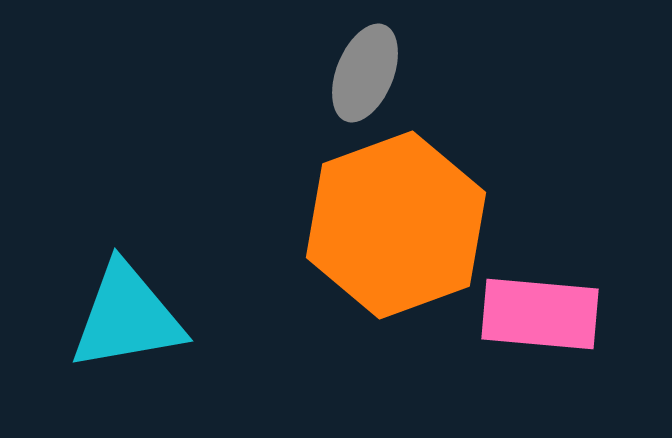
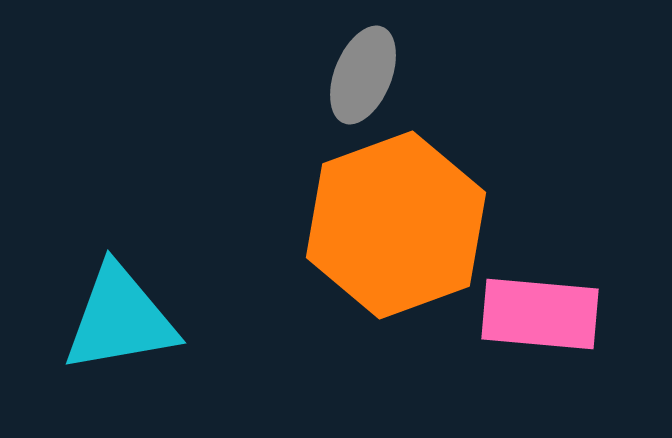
gray ellipse: moved 2 px left, 2 px down
cyan triangle: moved 7 px left, 2 px down
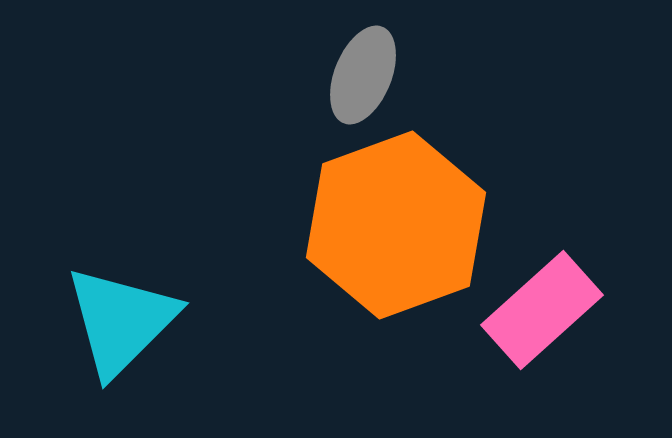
pink rectangle: moved 2 px right, 4 px up; rotated 47 degrees counterclockwise
cyan triangle: moved 1 px right, 2 px down; rotated 35 degrees counterclockwise
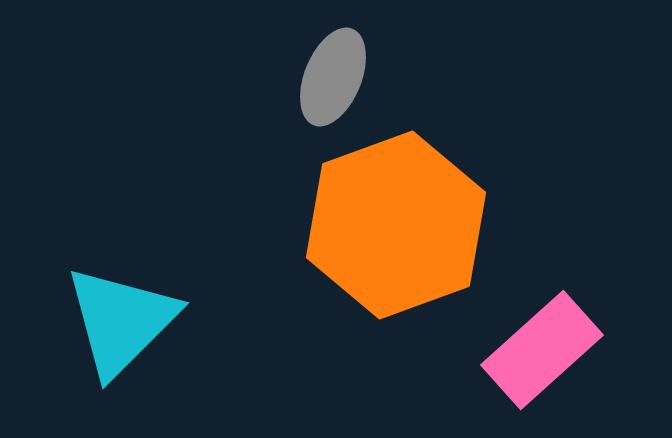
gray ellipse: moved 30 px left, 2 px down
pink rectangle: moved 40 px down
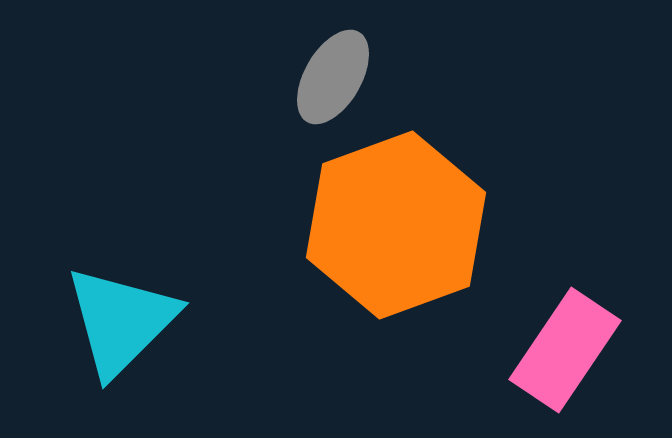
gray ellipse: rotated 8 degrees clockwise
pink rectangle: moved 23 px right; rotated 14 degrees counterclockwise
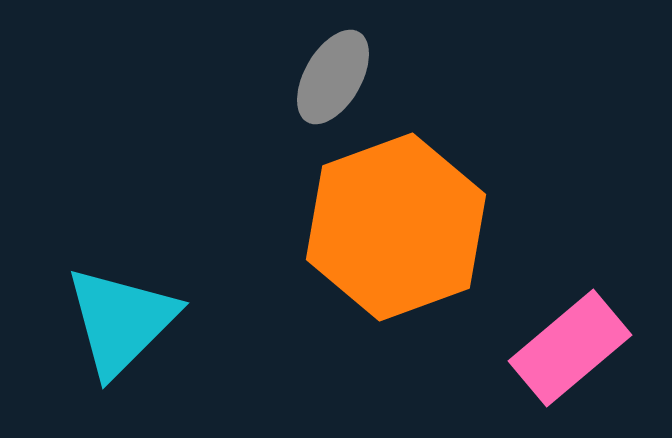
orange hexagon: moved 2 px down
pink rectangle: moved 5 px right, 2 px up; rotated 16 degrees clockwise
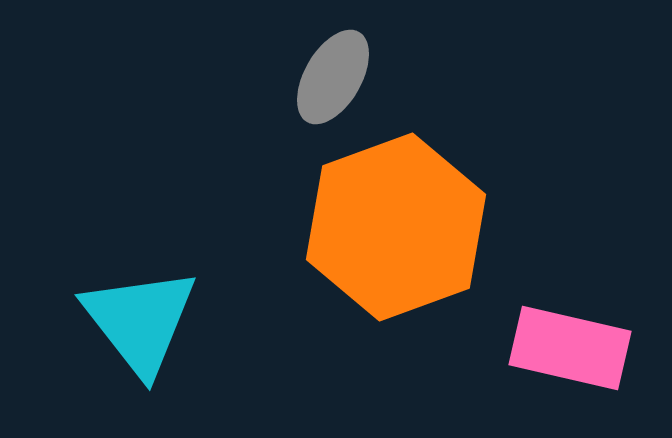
cyan triangle: moved 19 px right; rotated 23 degrees counterclockwise
pink rectangle: rotated 53 degrees clockwise
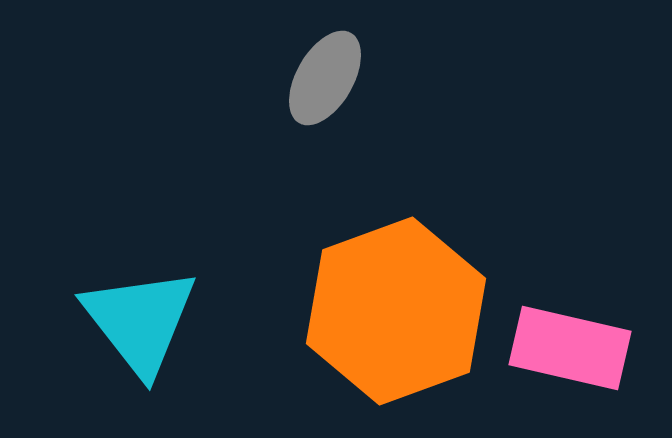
gray ellipse: moved 8 px left, 1 px down
orange hexagon: moved 84 px down
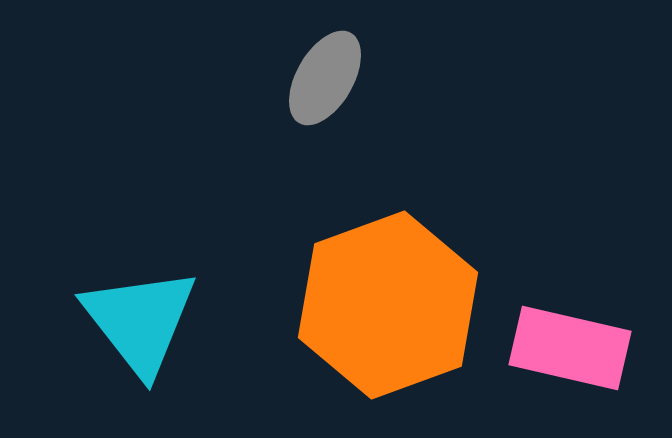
orange hexagon: moved 8 px left, 6 px up
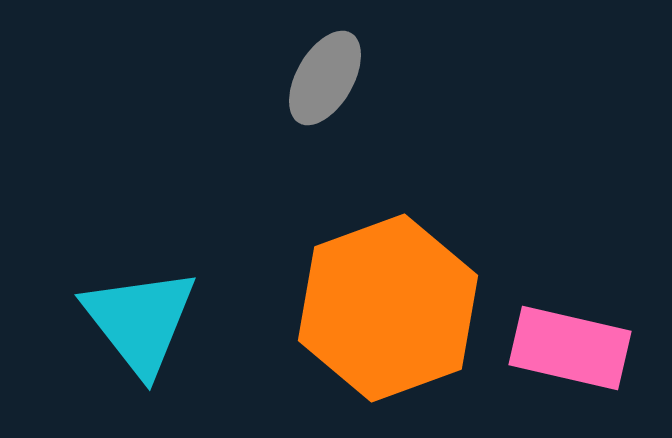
orange hexagon: moved 3 px down
